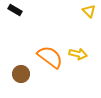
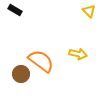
orange semicircle: moved 9 px left, 4 px down
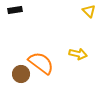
black rectangle: rotated 40 degrees counterclockwise
orange semicircle: moved 2 px down
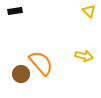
black rectangle: moved 1 px down
yellow arrow: moved 6 px right, 2 px down
orange semicircle: rotated 12 degrees clockwise
